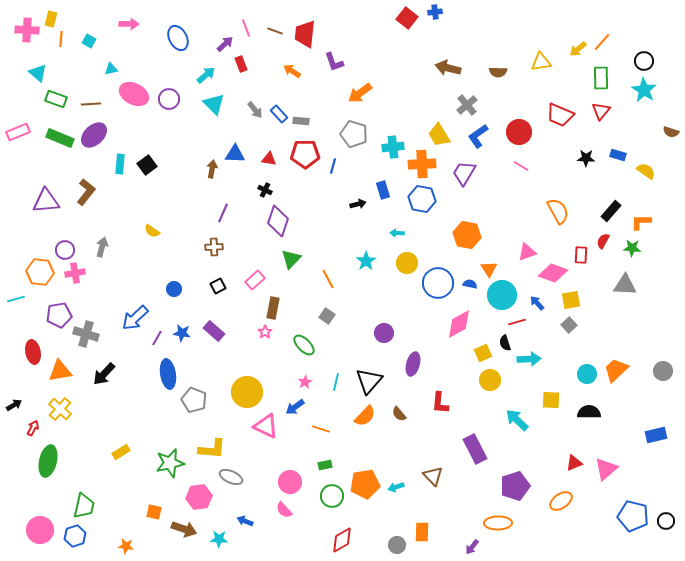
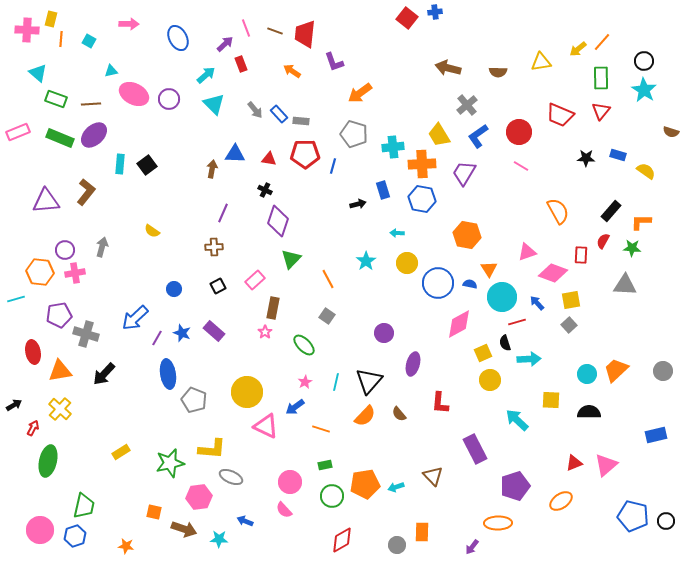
cyan triangle at (111, 69): moved 2 px down
cyan circle at (502, 295): moved 2 px down
blue star at (182, 333): rotated 12 degrees clockwise
pink triangle at (606, 469): moved 4 px up
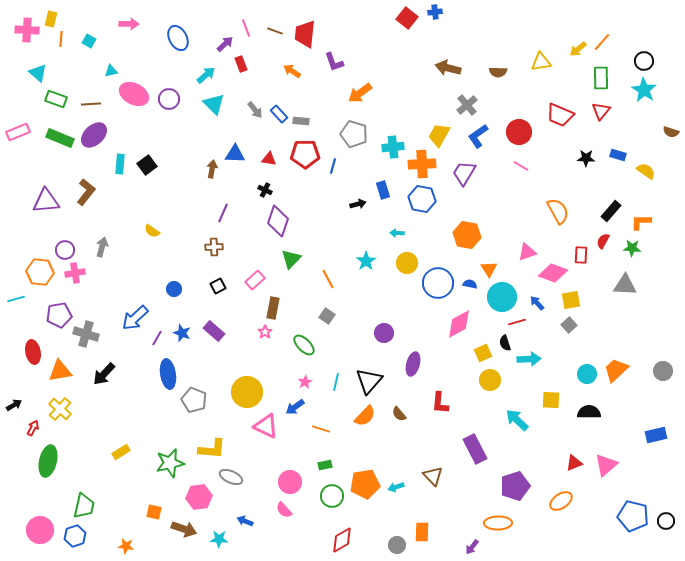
yellow trapezoid at (439, 135): rotated 60 degrees clockwise
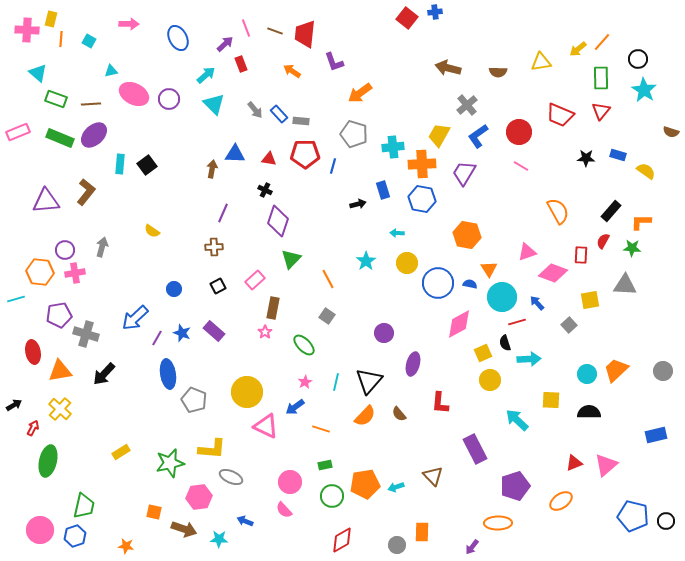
black circle at (644, 61): moved 6 px left, 2 px up
yellow square at (571, 300): moved 19 px right
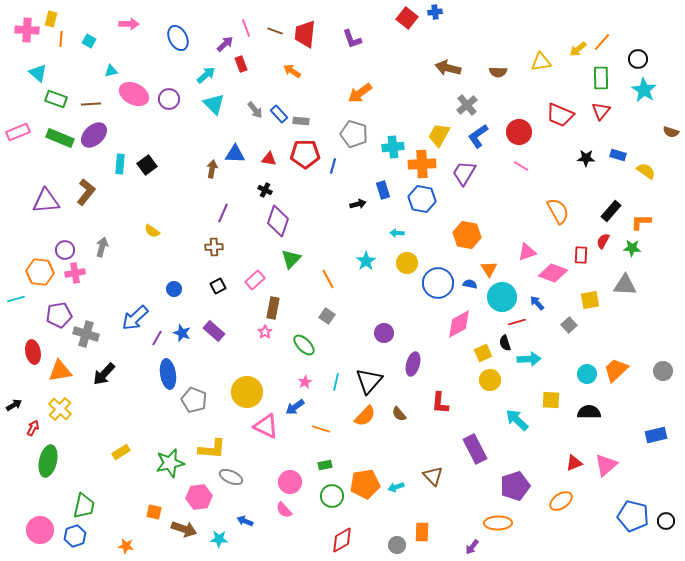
purple L-shape at (334, 62): moved 18 px right, 23 px up
